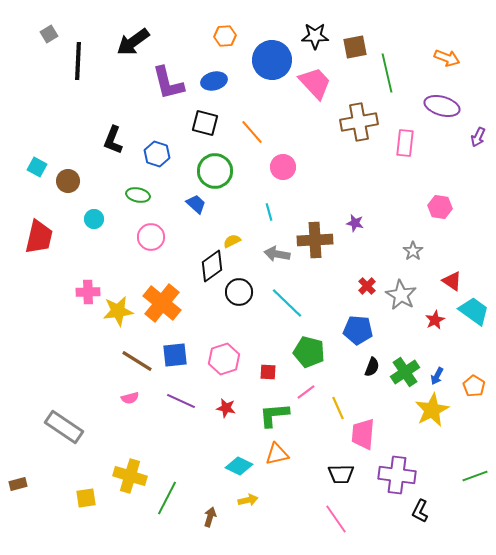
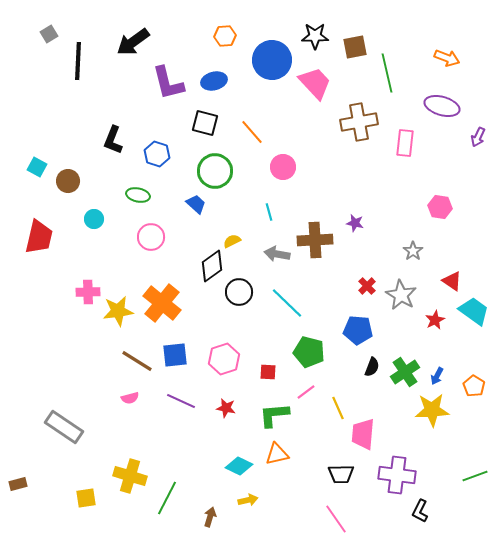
yellow star at (432, 410): rotated 24 degrees clockwise
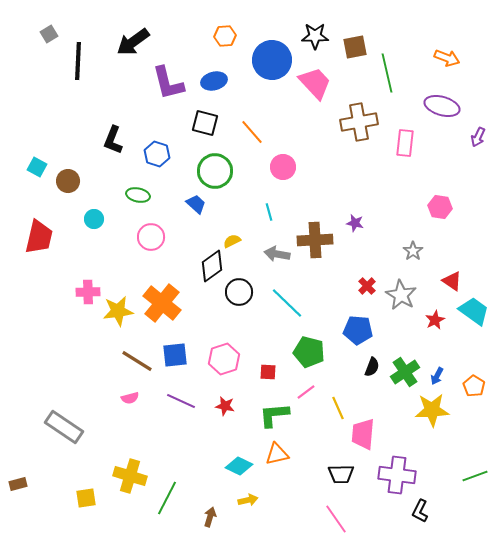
red star at (226, 408): moved 1 px left, 2 px up
